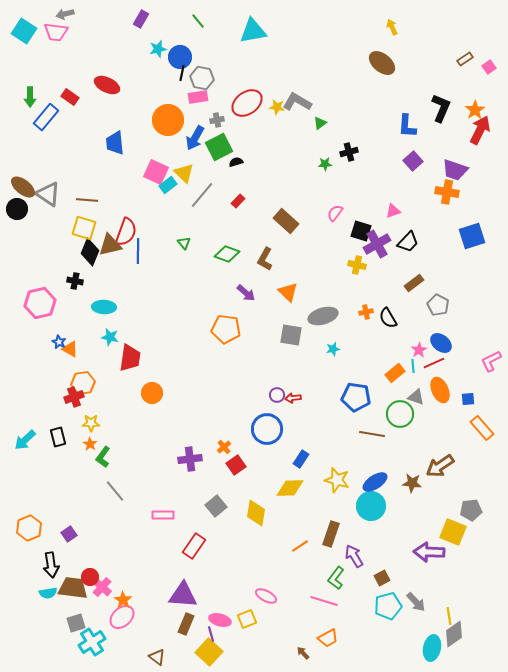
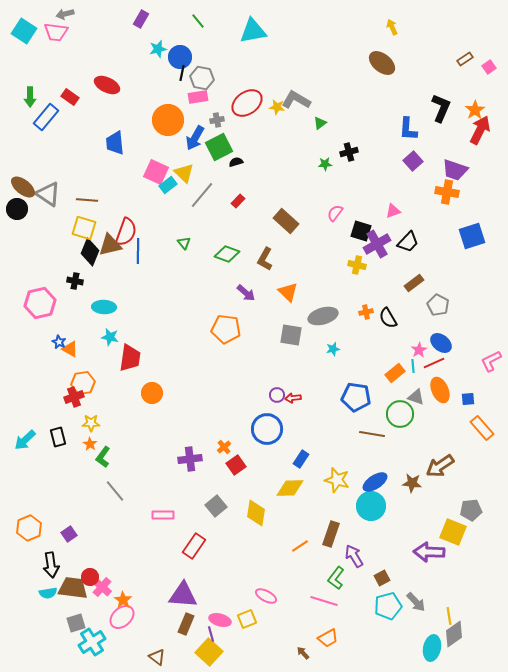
gray L-shape at (297, 102): moved 1 px left, 2 px up
blue L-shape at (407, 126): moved 1 px right, 3 px down
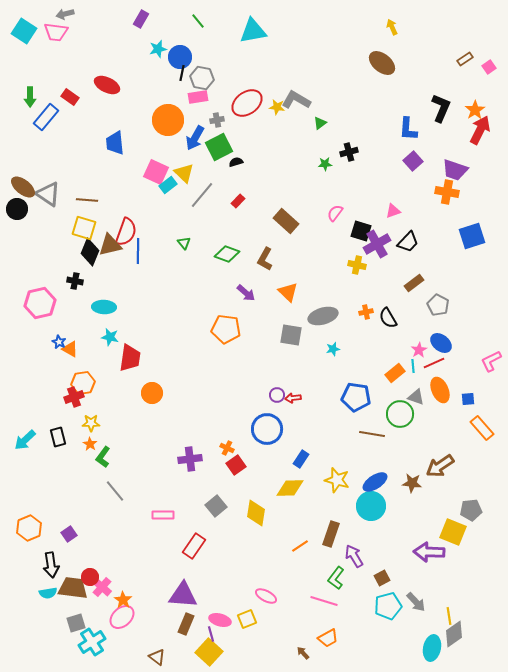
orange cross at (224, 447): moved 3 px right, 1 px down; rotated 24 degrees counterclockwise
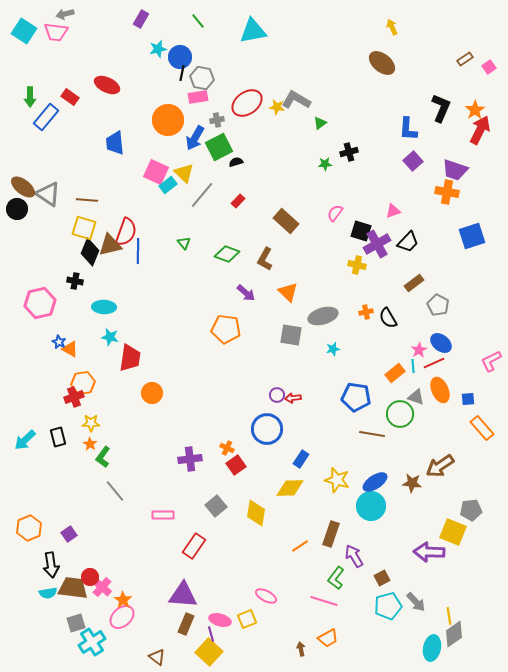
brown arrow at (303, 653): moved 2 px left, 4 px up; rotated 32 degrees clockwise
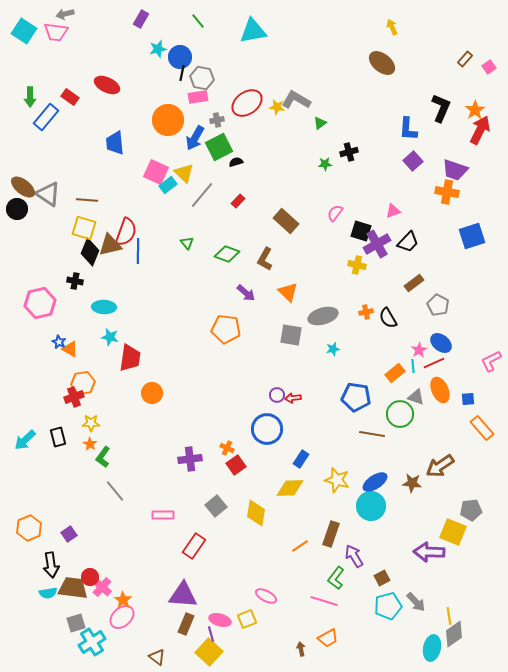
brown rectangle at (465, 59): rotated 14 degrees counterclockwise
green triangle at (184, 243): moved 3 px right
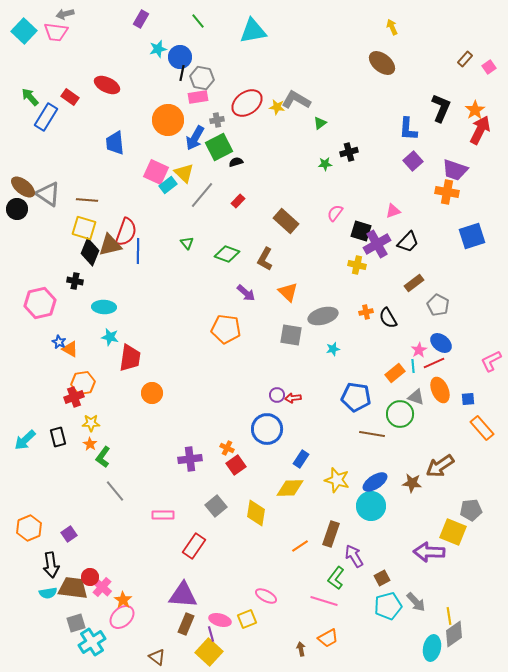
cyan square at (24, 31): rotated 10 degrees clockwise
green arrow at (30, 97): rotated 138 degrees clockwise
blue rectangle at (46, 117): rotated 8 degrees counterclockwise
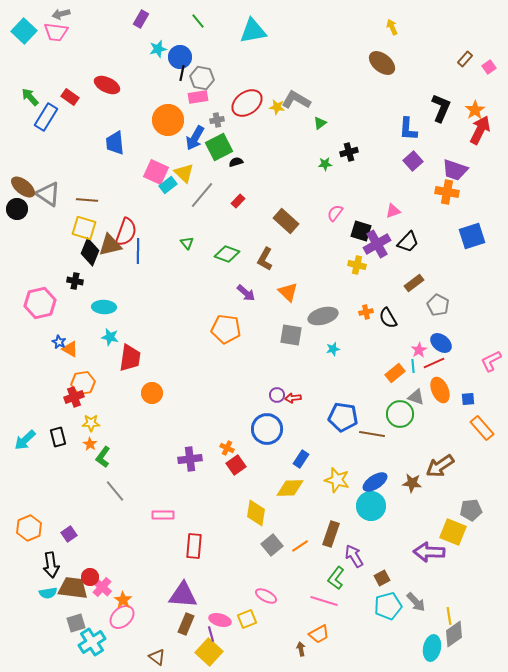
gray arrow at (65, 14): moved 4 px left
blue pentagon at (356, 397): moved 13 px left, 20 px down
gray square at (216, 506): moved 56 px right, 39 px down
red rectangle at (194, 546): rotated 30 degrees counterclockwise
orange trapezoid at (328, 638): moved 9 px left, 4 px up
